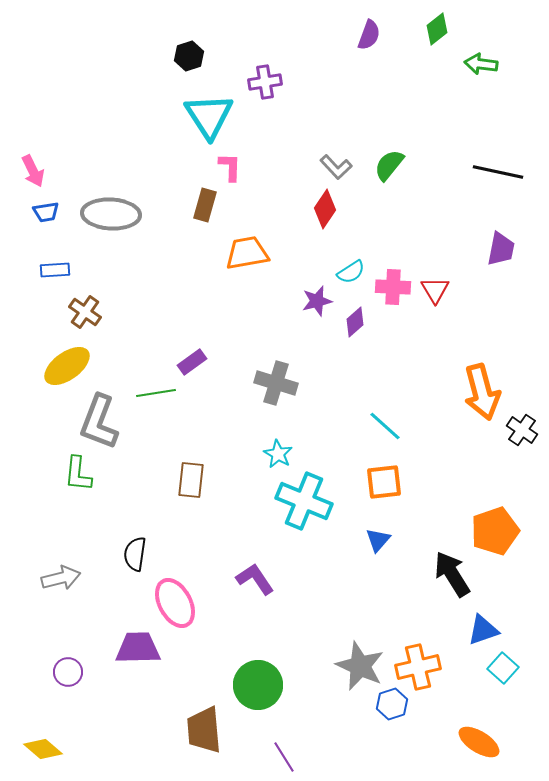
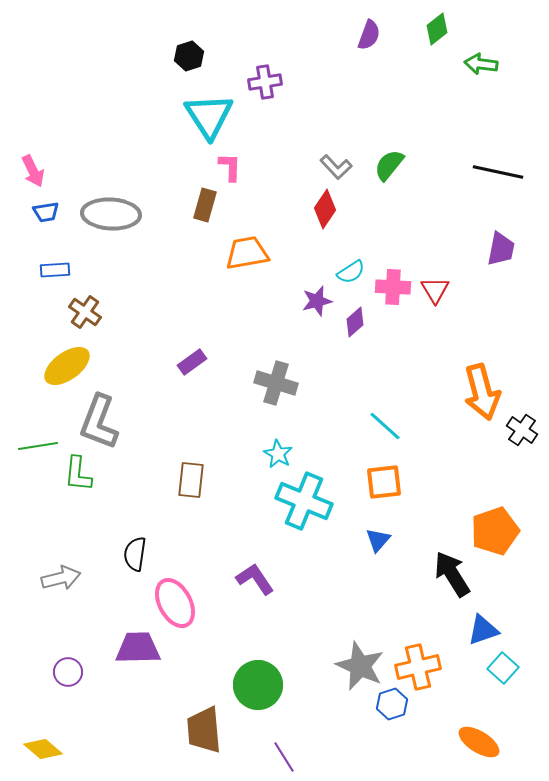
green line at (156, 393): moved 118 px left, 53 px down
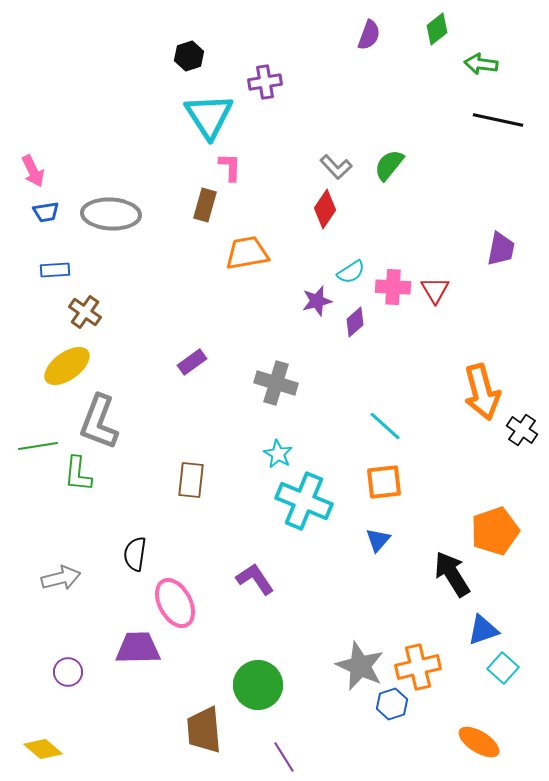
black line at (498, 172): moved 52 px up
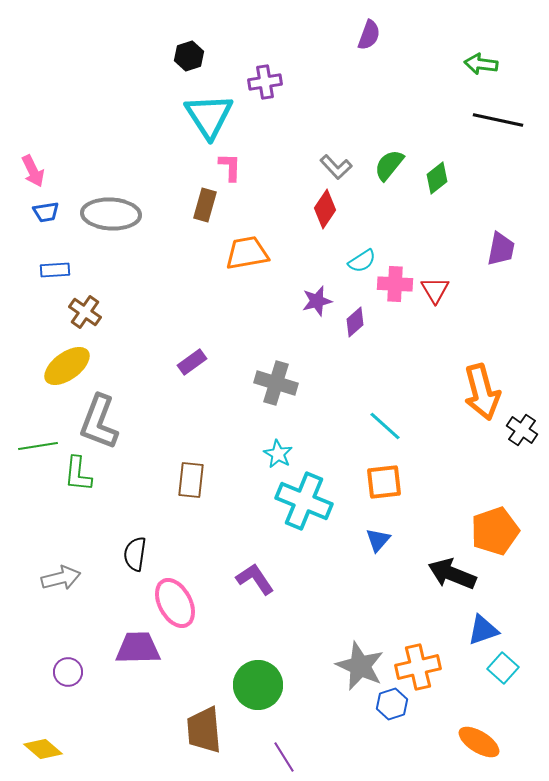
green diamond at (437, 29): moved 149 px down
cyan semicircle at (351, 272): moved 11 px right, 11 px up
pink cross at (393, 287): moved 2 px right, 3 px up
black arrow at (452, 574): rotated 36 degrees counterclockwise
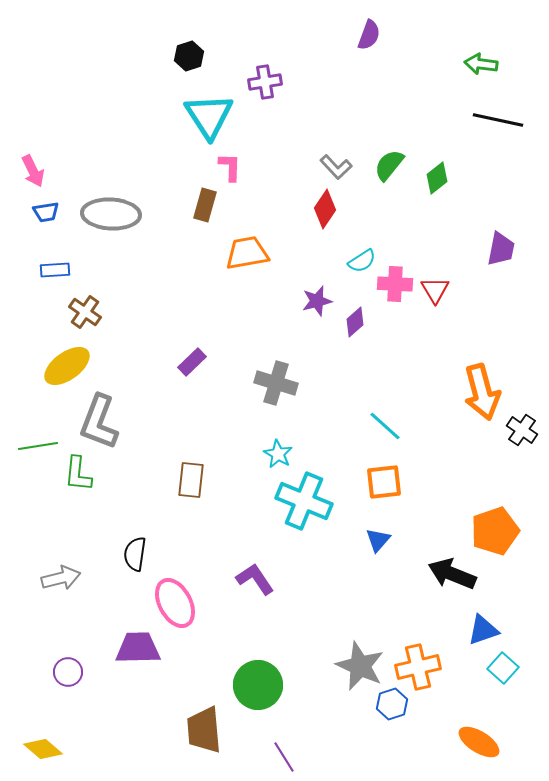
purple rectangle at (192, 362): rotated 8 degrees counterclockwise
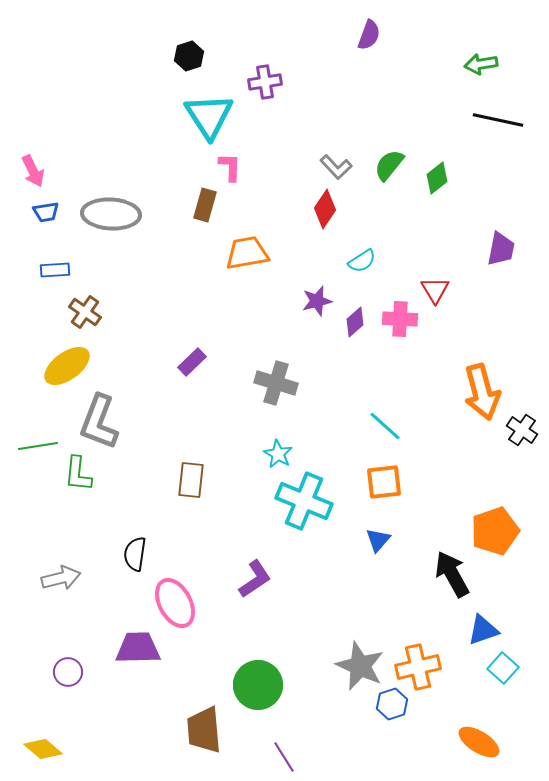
green arrow at (481, 64): rotated 16 degrees counterclockwise
pink cross at (395, 284): moved 5 px right, 35 px down
black arrow at (452, 574): rotated 39 degrees clockwise
purple L-shape at (255, 579): rotated 90 degrees clockwise
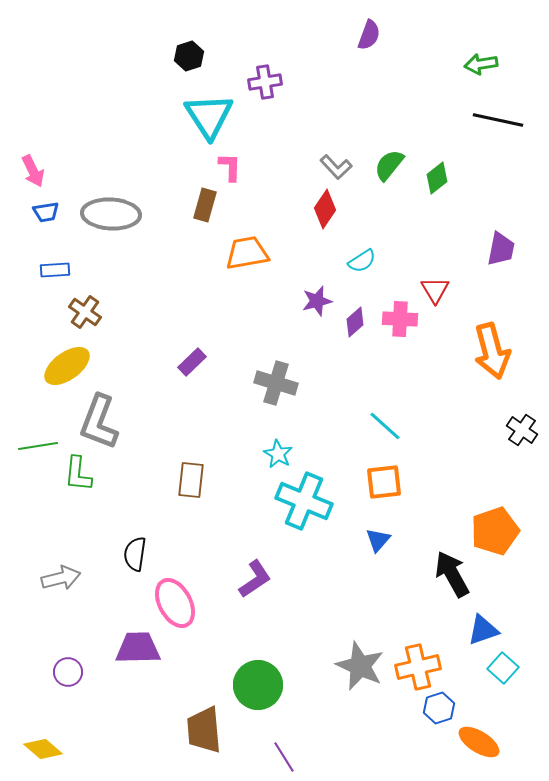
orange arrow at (482, 392): moved 10 px right, 41 px up
blue hexagon at (392, 704): moved 47 px right, 4 px down
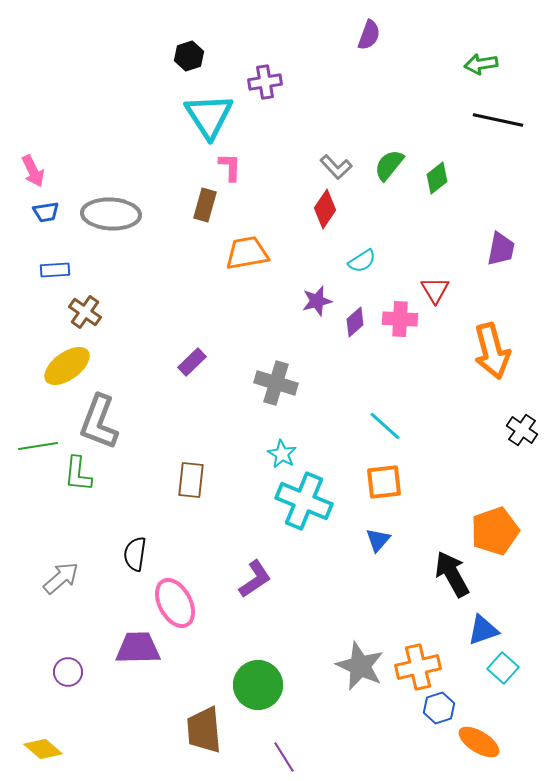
cyan star at (278, 454): moved 4 px right
gray arrow at (61, 578): rotated 27 degrees counterclockwise
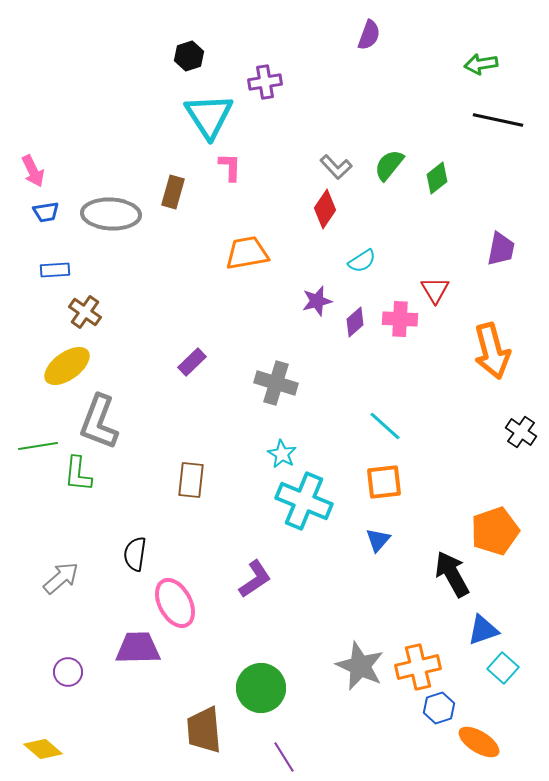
brown rectangle at (205, 205): moved 32 px left, 13 px up
black cross at (522, 430): moved 1 px left, 2 px down
green circle at (258, 685): moved 3 px right, 3 px down
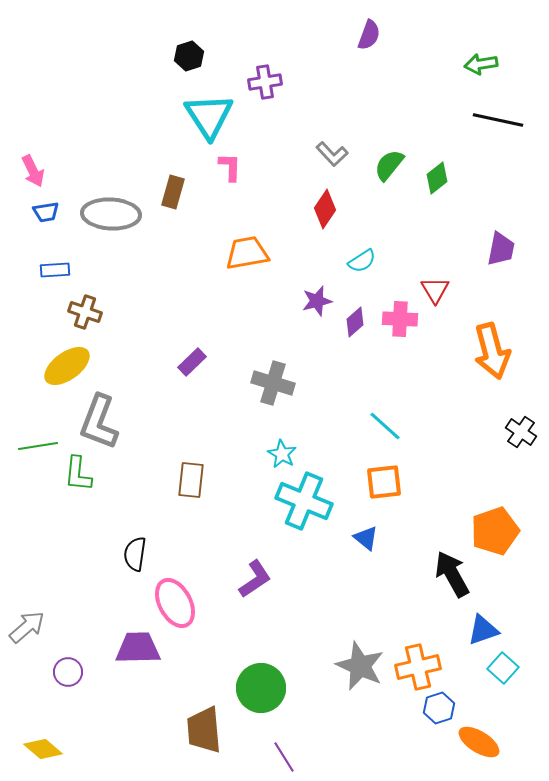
gray L-shape at (336, 167): moved 4 px left, 13 px up
brown cross at (85, 312): rotated 16 degrees counterclockwise
gray cross at (276, 383): moved 3 px left
blue triangle at (378, 540): moved 12 px left, 2 px up; rotated 32 degrees counterclockwise
gray arrow at (61, 578): moved 34 px left, 49 px down
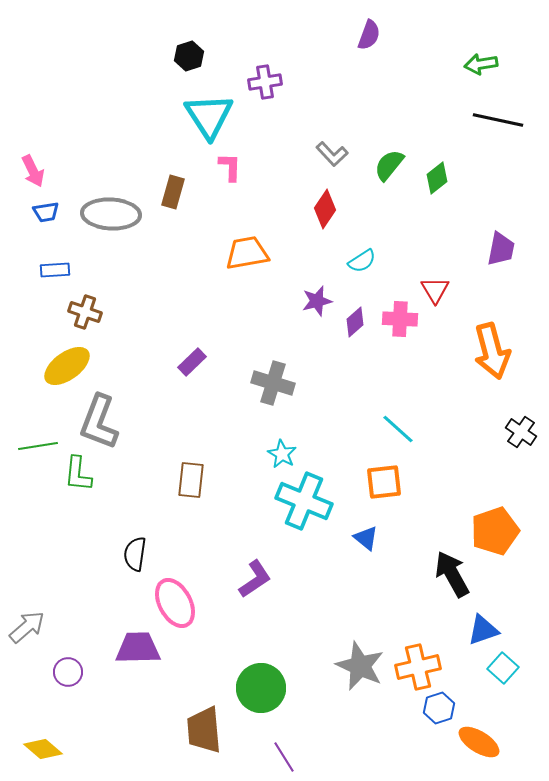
cyan line at (385, 426): moved 13 px right, 3 px down
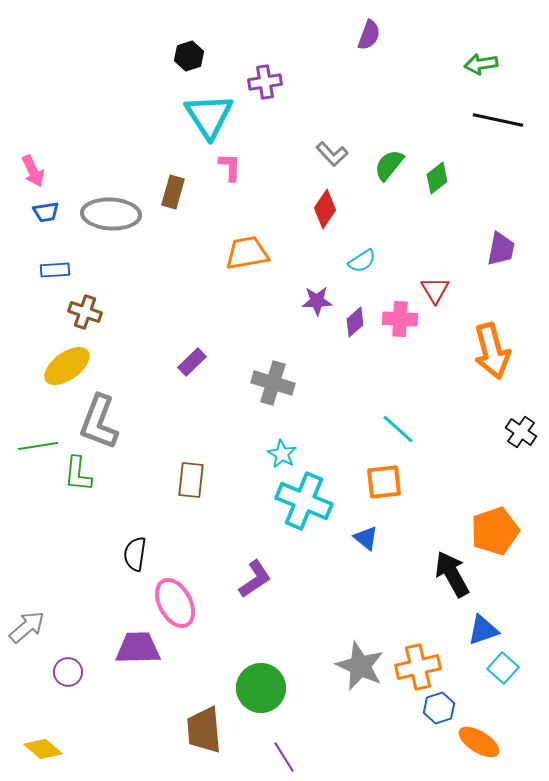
purple star at (317, 301): rotated 12 degrees clockwise
